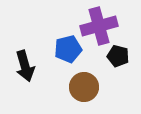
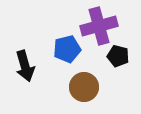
blue pentagon: moved 1 px left
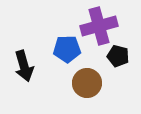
blue pentagon: rotated 12 degrees clockwise
black arrow: moved 1 px left
brown circle: moved 3 px right, 4 px up
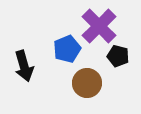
purple cross: rotated 30 degrees counterclockwise
blue pentagon: rotated 20 degrees counterclockwise
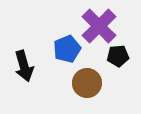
black pentagon: rotated 20 degrees counterclockwise
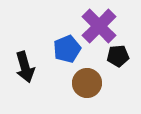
black arrow: moved 1 px right, 1 px down
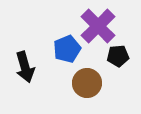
purple cross: moved 1 px left
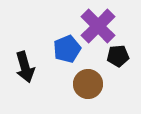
brown circle: moved 1 px right, 1 px down
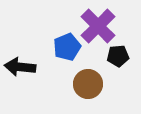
blue pentagon: moved 2 px up
black arrow: moved 5 px left; rotated 112 degrees clockwise
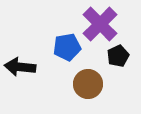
purple cross: moved 2 px right, 2 px up
blue pentagon: rotated 12 degrees clockwise
black pentagon: rotated 20 degrees counterclockwise
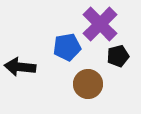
black pentagon: rotated 10 degrees clockwise
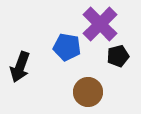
blue pentagon: rotated 20 degrees clockwise
black arrow: rotated 76 degrees counterclockwise
brown circle: moved 8 px down
